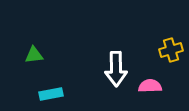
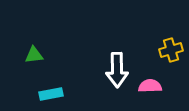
white arrow: moved 1 px right, 1 px down
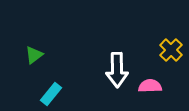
yellow cross: rotated 30 degrees counterclockwise
green triangle: rotated 30 degrees counterclockwise
cyan rectangle: rotated 40 degrees counterclockwise
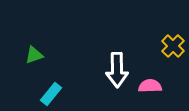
yellow cross: moved 2 px right, 4 px up
green triangle: rotated 18 degrees clockwise
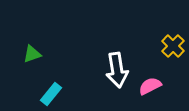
green triangle: moved 2 px left, 1 px up
white arrow: rotated 8 degrees counterclockwise
pink semicircle: rotated 25 degrees counterclockwise
